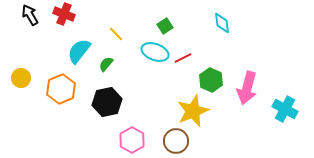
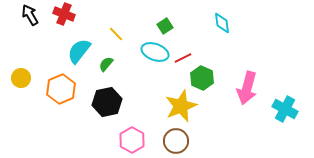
green hexagon: moved 9 px left, 2 px up
yellow star: moved 12 px left, 5 px up
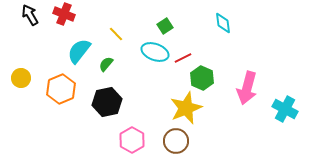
cyan diamond: moved 1 px right
yellow star: moved 5 px right, 2 px down
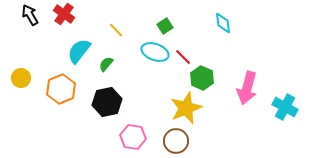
red cross: rotated 15 degrees clockwise
yellow line: moved 4 px up
red line: moved 1 px up; rotated 72 degrees clockwise
cyan cross: moved 2 px up
pink hexagon: moved 1 px right, 3 px up; rotated 20 degrees counterclockwise
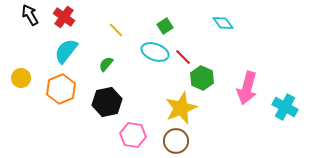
red cross: moved 3 px down
cyan diamond: rotated 30 degrees counterclockwise
cyan semicircle: moved 13 px left
yellow star: moved 5 px left
pink hexagon: moved 2 px up
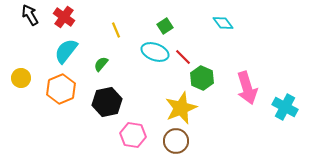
yellow line: rotated 21 degrees clockwise
green semicircle: moved 5 px left
pink arrow: rotated 32 degrees counterclockwise
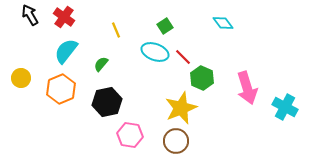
pink hexagon: moved 3 px left
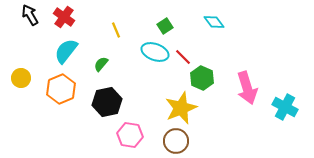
cyan diamond: moved 9 px left, 1 px up
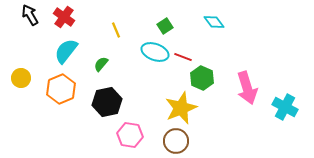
red line: rotated 24 degrees counterclockwise
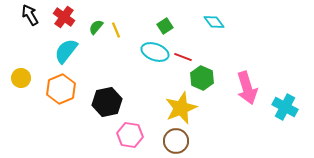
green semicircle: moved 5 px left, 37 px up
